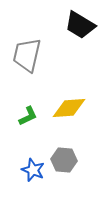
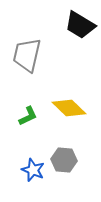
yellow diamond: rotated 48 degrees clockwise
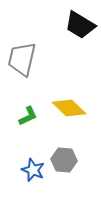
gray trapezoid: moved 5 px left, 4 px down
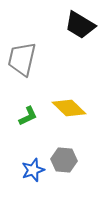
blue star: rotated 30 degrees clockwise
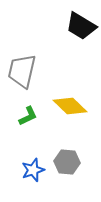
black trapezoid: moved 1 px right, 1 px down
gray trapezoid: moved 12 px down
yellow diamond: moved 1 px right, 2 px up
gray hexagon: moved 3 px right, 2 px down
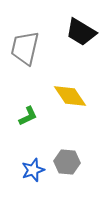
black trapezoid: moved 6 px down
gray trapezoid: moved 3 px right, 23 px up
yellow diamond: moved 10 px up; rotated 12 degrees clockwise
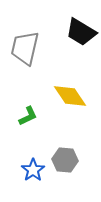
gray hexagon: moved 2 px left, 2 px up
blue star: rotated 15 degrees counterclockwise
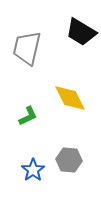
gray trapezoid: moved 2 px right
yellow diamond: moved 2 px down; rotated 8 degrees clockwise
gray hexagon: moved 4 px right
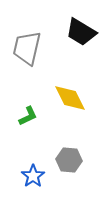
blue star: moved 6 px down
